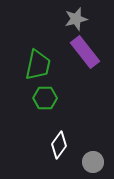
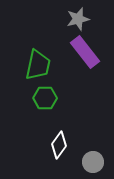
gray star: moved 2 px right
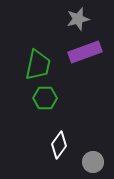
purple rectangle: rotated 72 degrees counterclockwise
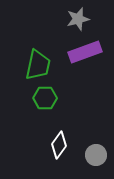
gray circle: moved 3 px right, 7 px up
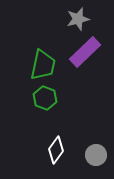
purple rectangle: rotated 24 degrees counterclockwise
green trapezoid: moved 5 px right
green hexagon: rotated 20 degrees clockwise
white diamond: moved 3 px left, 5 px down
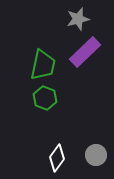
white diamond: moved 1 px right, 8 px down
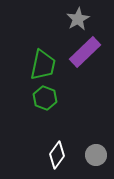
gray star: rotated 15 degrees counterclockwise
white diamond: moved 3 px up
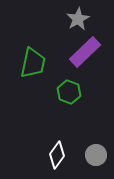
green trapezoid: moved 10 px left, 2 px up
green hexagon: moved 24 px right, 6 px up
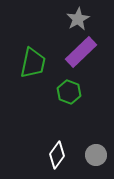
purple rectangle: moved 4 px left
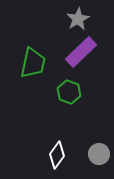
gray circle: moved 3 px right, 1 px up
